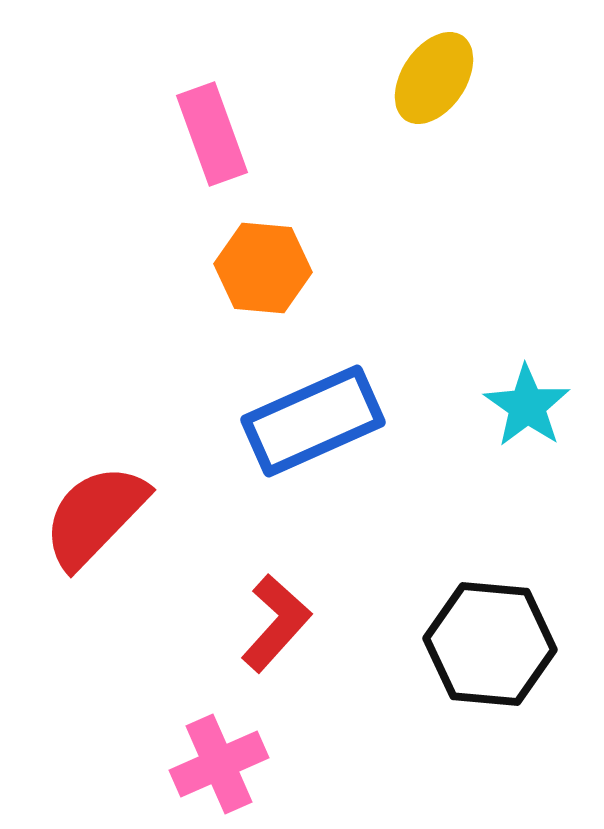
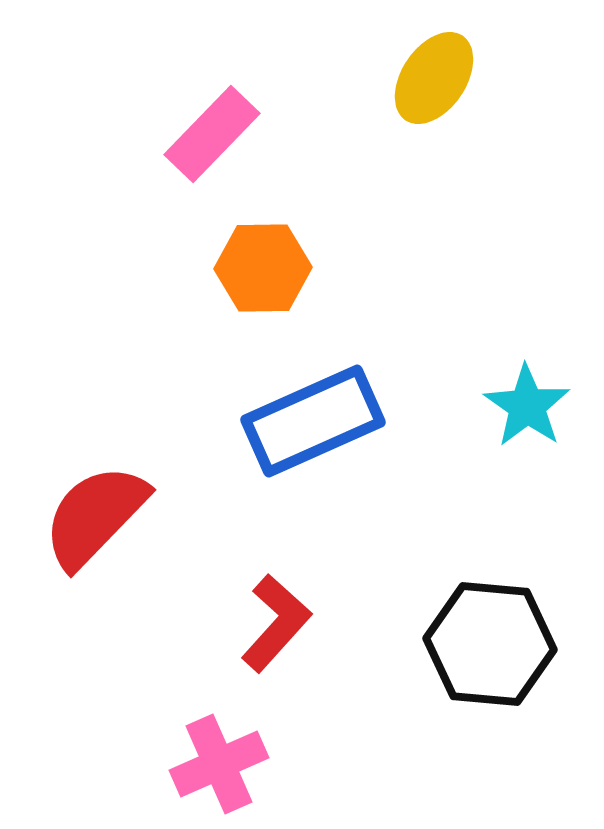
pink rectangle: rotated 64 degrees clockwise
orange hexagon: rotated 6 degrees counterclockwise
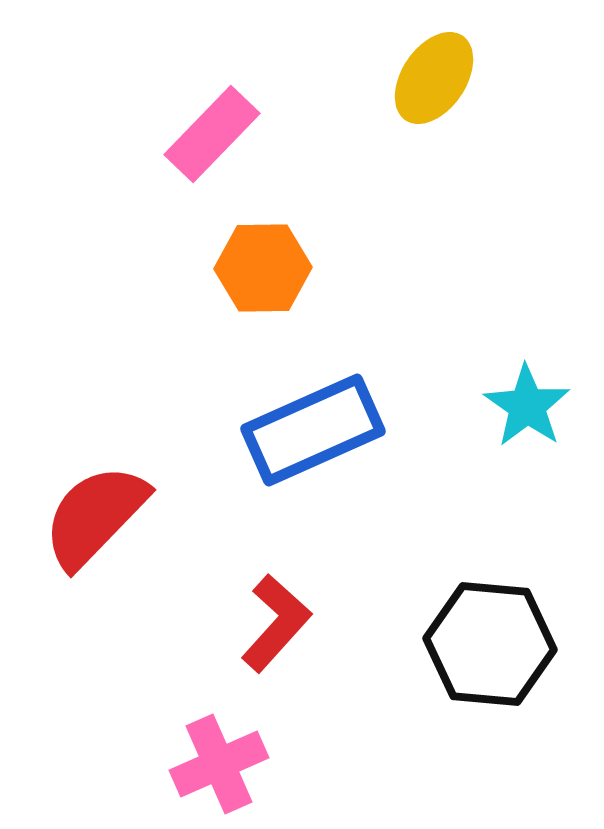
blue rectangle: moved 9 px down
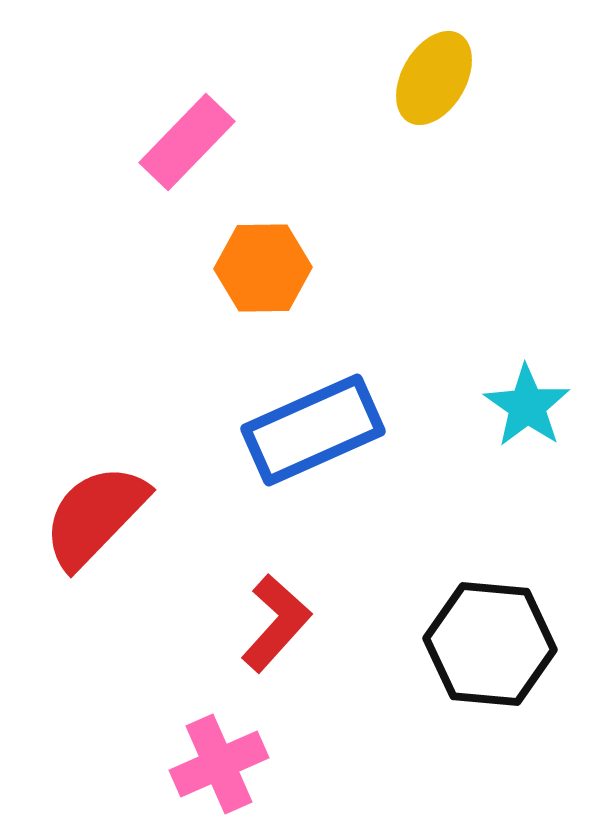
yellow ellipse: rotated 4 degrees counterclockwise
pink rectangle: moved 25 px left, 8 px down
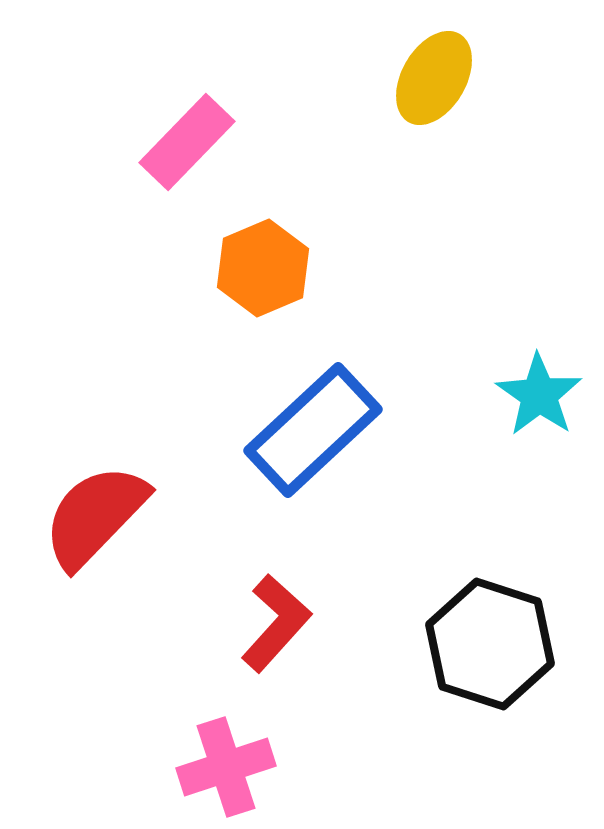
orange hexagon: rotated 22 degrees counterclockwise
cyan star: moved 12 px right, 11 px up
blue rectangle: rotated 19 degrees counterclockwise
black hexagon: rotated 13 degrees clockwise
pink cross: moved 7 px right, 3 px down; rotated 6 degrees clockwise
